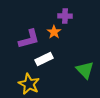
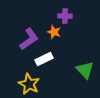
orange star: rotated 16 degrees counterclockwise
purple L-shape: rotated 20 degrees counterclockwise
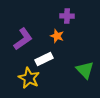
purple cross: moved 2 px right
orange star: moved 3 px right, 4 px down
purple L-shape: moved 6 px left
yellow star: moved 6 px up
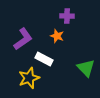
white rectangle: rotated 54 degrees clockwise
green triangle: moved 1 px right, 2 px up
yellow star: rotated 25 degrees clockwise
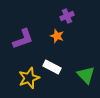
purple cross: rotated 24 degrees counterclockwise
purple L-shape: rotated 15 degrees clockwise
white rectangle: moved 8 px right, 8 px down
green triangle: moved 7 px down
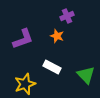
yellow star: moved 4 px left, 6 px down
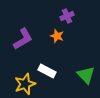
purple L-shape: rotated 10 degrees counterclockwise
white rectangle: moved 5 px left, 4 px down
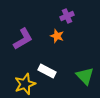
green triangle: moved 1 px left, 1 px down
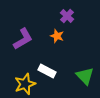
purple cross: rotated 24 degrees counterclockwise
